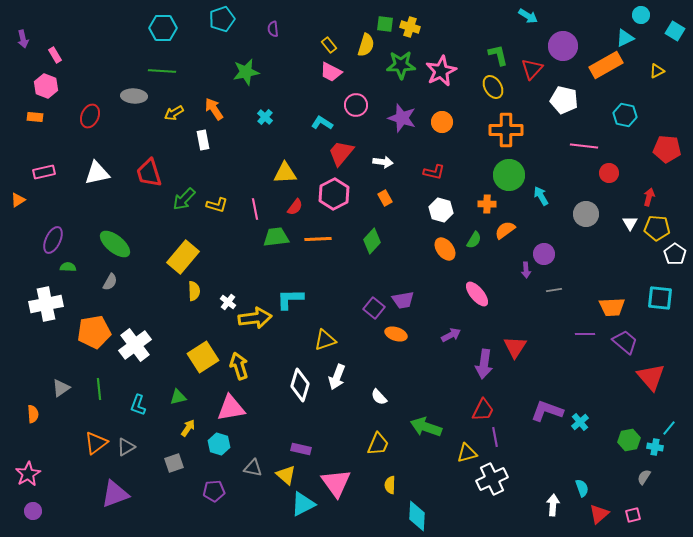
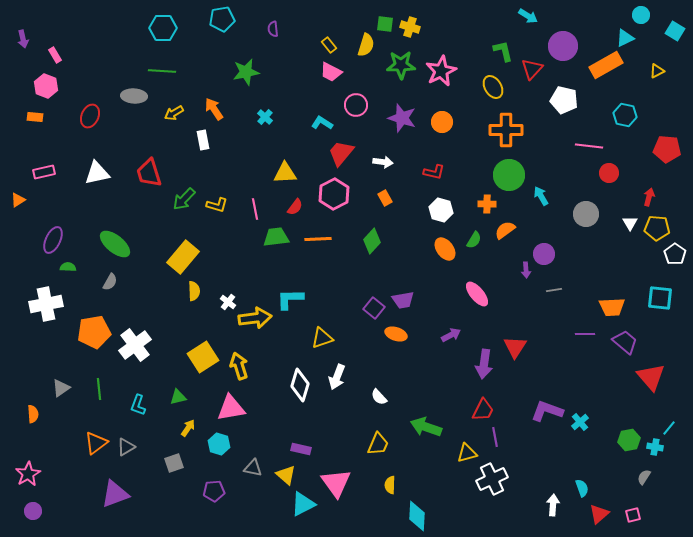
cyan pentagon at (222, 19): rotated 10 degrees clockwise
green L-shape at (498, 55): moved 5 px right, 4 px up
pink line at (584, 146): moved 5 px right
yellow triangle at (325, 340): moved 3 px left, 2 px up
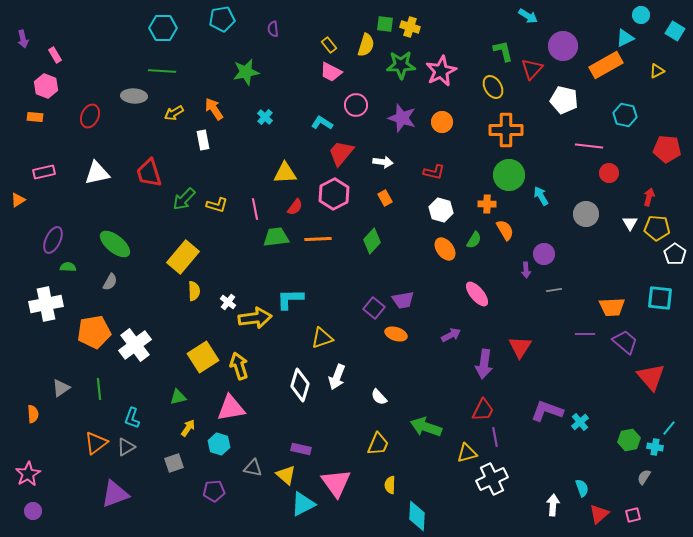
orange semicircle at (505, 230): rotated 95 degrees clockwise
red triangle at (515, 347): moved 5 px right
cyan L-shape at (138, 405): moved 6 px left, 13 px down
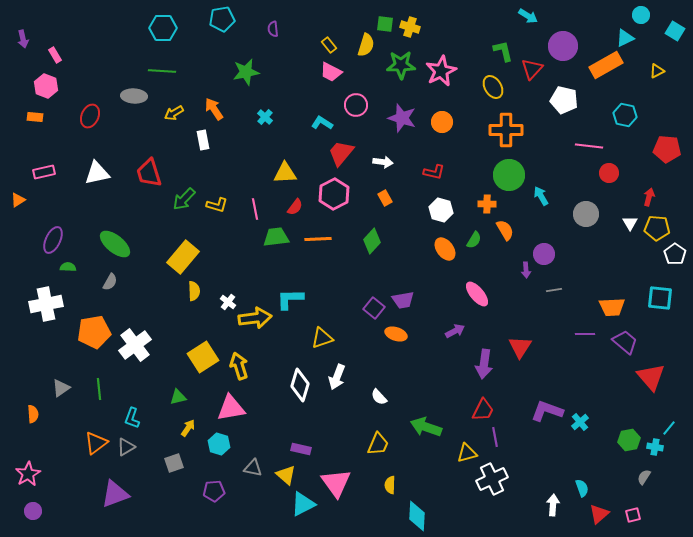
purple arrow at (451, 335): moved 4 px right, 4 px up
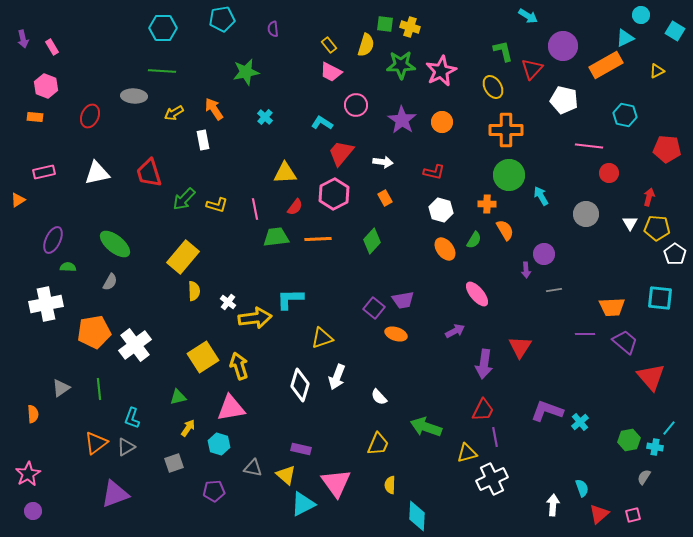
pink rectangle at (55, 55): moved 3 px left, 8 px up
purple star at (402, 118): moved 2 px down; rotated 16 degrees clockwise
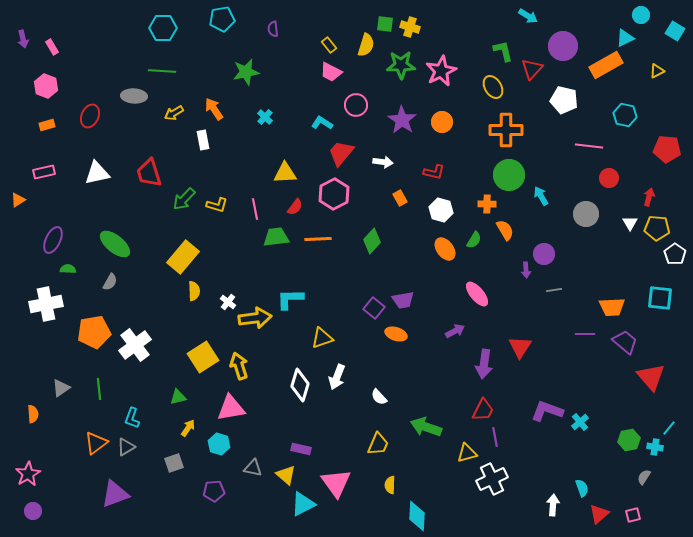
orange rectangle at (35, 117): moved 12 px right, 8 px down; rotated 21 degrees counterclockwise
red circle at (609, 173): moved 5 px down
orange rectangle at (385, 198): moved 15 px right
green semicircle at (68, 267): moved 2 px down
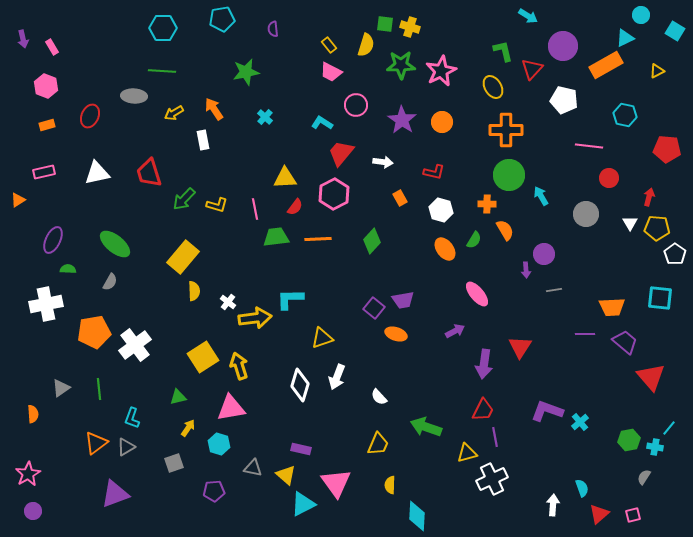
yellow triangle at (285, 173): moved 5 px down
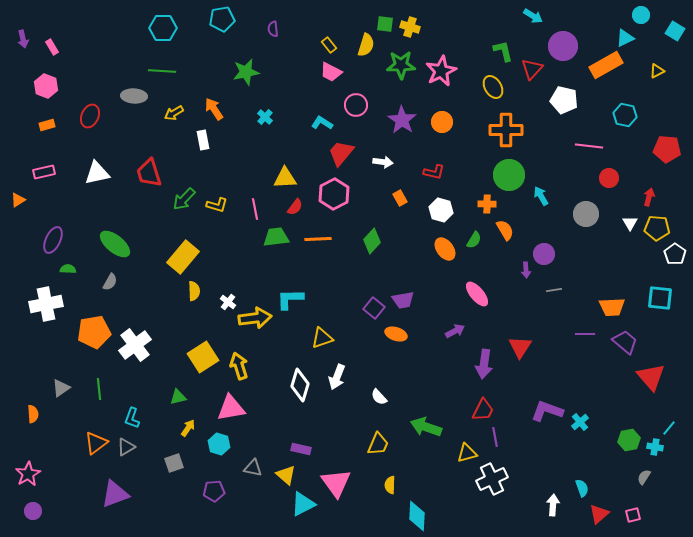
cyan arrow at (528, 16): moved 5 px right
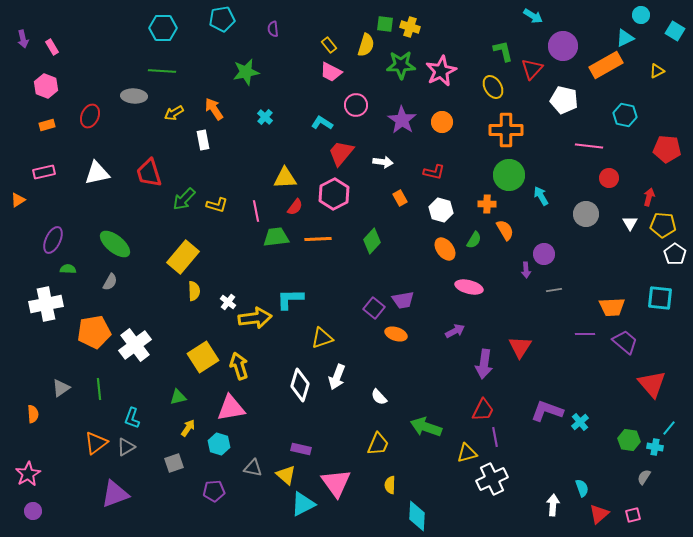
pink line at (255, 209): moved 1 px right, 2 px down
yellow pentagon at (657, 228): moved 6 px right, 3 px up
pink ellipse at (477, 294): moved 8 px left, 7 px up; rotated 36 degrees counterclockwise
red triangle at (651, 377): moved 1 px right, 7 px down
green hexagon at (629, 440): rotated 20 degrees clockwise
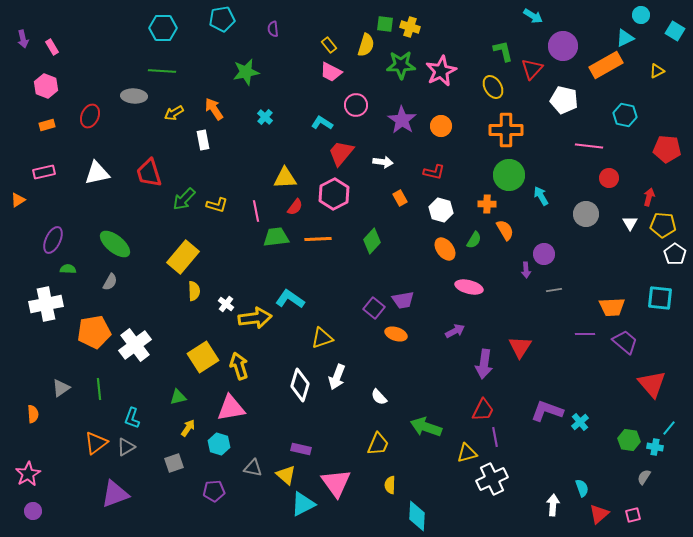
orange circle at (442, 122): moved 1 px left, 4 px down
cyan L-shape at (290, 299): rotated 36 degrees clockwise
white cross at (228, 302): moved 2 px left, 2 px down
